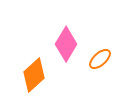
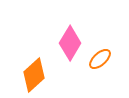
pink diamond: moved 4 px right, 1 px up
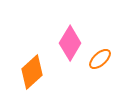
orange diamond: moved 2 px left, 3 px up
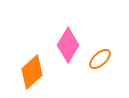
pink diamond: moved 2 px left, 2 px down
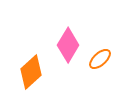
orange diamond: moved 1 px left
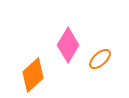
orange diamond: moved 2 px right, 3 px down
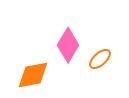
orange diamond: rotated 32 degrees clockwise
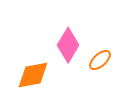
orange ellipse: moved 1 px down
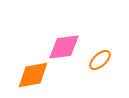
pink diamond: moved 4 px left, 2 px down; rotated 52 degrees clockwise
